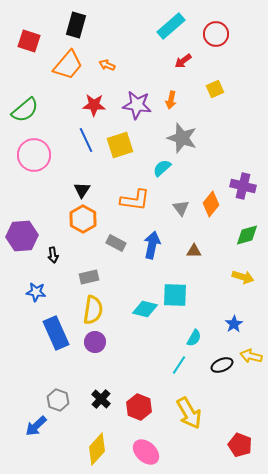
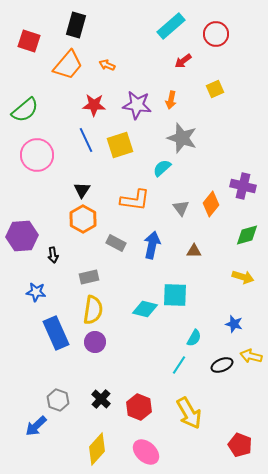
pink circle at (34, 155): moved 3 px right
blue star at (234, 324): rotated 24 degrees counterclockwise
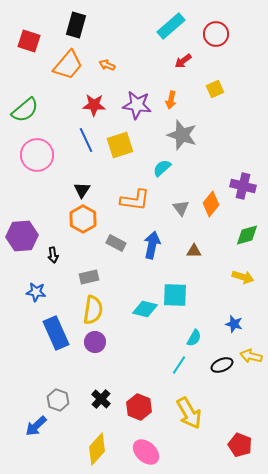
gray star at (182, 138): moved 3 px up
